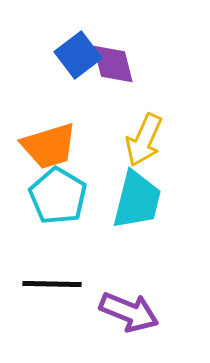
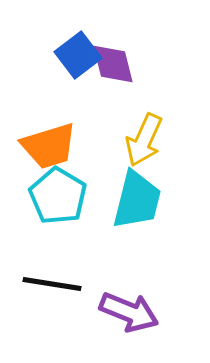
black line: rotated 8 degrees clockwise
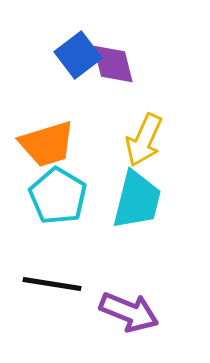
orange trapezoid: moved 2 px left, 2 px up
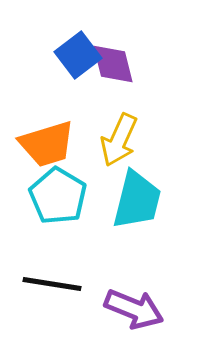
yellow arrow: moved 25 px left
purple arrow: moved 5 px right, 3 px up
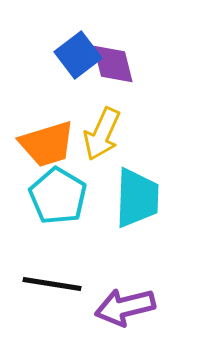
yellow arrow: moved 17 px left, 6 px up
cyan trapezoid: moved 2 px up; rotated 12 degrees counterclockwise
purple arrow: moved 9 px left, 2 px up; rotated 144 degrees clockwise
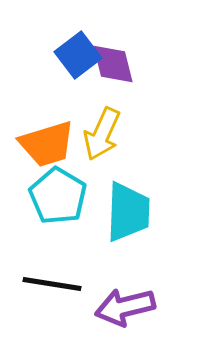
cyan trapezoid: moved 9 px left, 14 px down
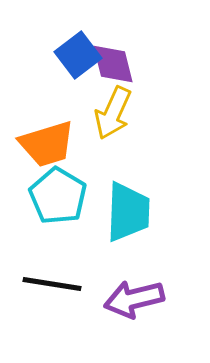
yellow arrow: moved 11 px right, 21 px up
purple arrow: moved 9 px right, 8 px up
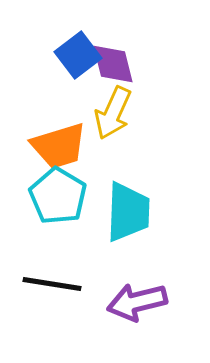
orange trapezoid: moved 12 px right, 2 px down
purple arrow: moved 3 px right, 3 px down
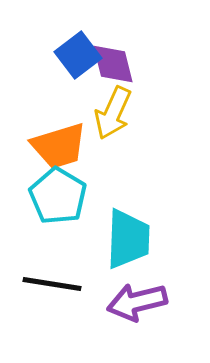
cyan trapezoid: moved 27 px down
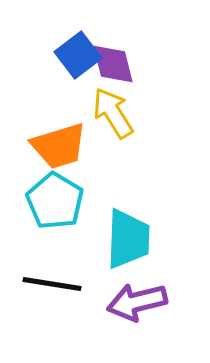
yellow arrow: rotated 124 degrees clockwise
cyan pentagon: moved 3 px left, 5 px down
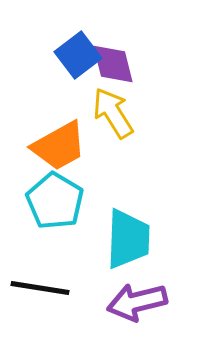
orange trapezoid: rotated 12 degrees counterclockwise
black line: moved 12 px left, 4 px down
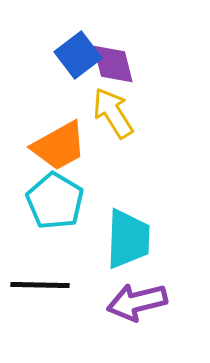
black line: moved 3 px up; rotated 8 degrees counterclockwise
